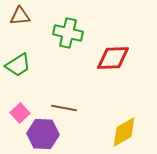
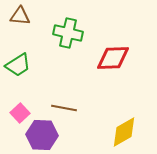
brown triangle: rotated 10 degrees clockwise
purple hexagon: moved 1 px left, 1 px down
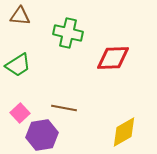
purple hexagon: rotated 12 degrees counterclockwise
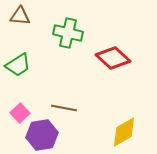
red diamond: rotated 44 degrees clockwise
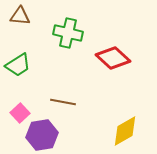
brown line: moved 1 px left, 6 px up
yellow diamond: moved 1 px right, 1 px up
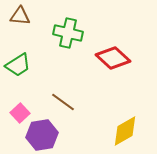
brown line: rotated 25 degrees clockwise
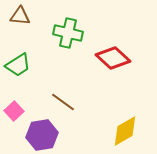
pink square: moved 6 px left, 2 px up
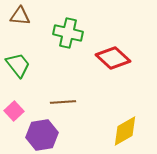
green trapezoid: rotated 96 degrees counterclockwise
brown line: rotated 40 degrees counterclockwise
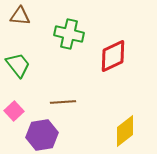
green cross: moved 1 px right, 1 px down
red diamond: moved 2 px up; rotated 68 degrees counterclockwise
yellow diamond: rotated 8 degrees counterclockwise
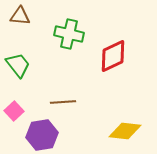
yellow diamond: rotated 44 degrees clockwise
